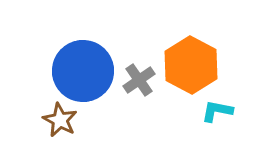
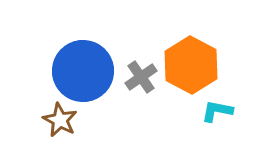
gray cross: moved 2 px right, 3 px up
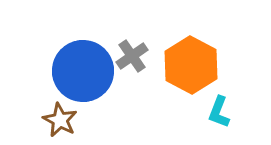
gray cross: moved 9 px left, 21 px up
cyan L-shape: moved 2 px right, 1 px down; rotated 80 degrees counterclockwise
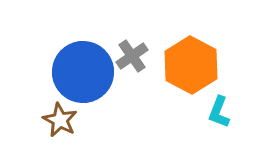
blue circle: moved 1 px down
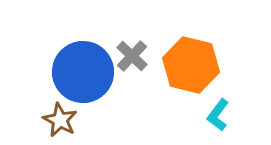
gray cross: rotated 12 degrees counterclockwise
orange hexagon: rotated 14 degrees counterclockwise
cyan L-shape: moved 1 px left, 3 px down; rotated 16 degrees clockwise
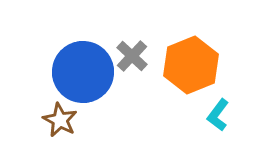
orange hexagon: rotated 24 degrees clockwise
